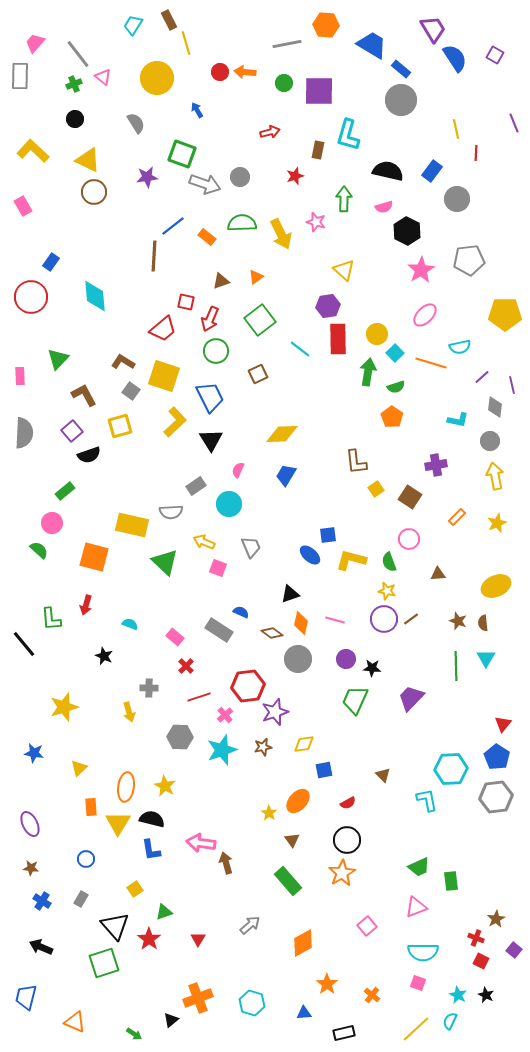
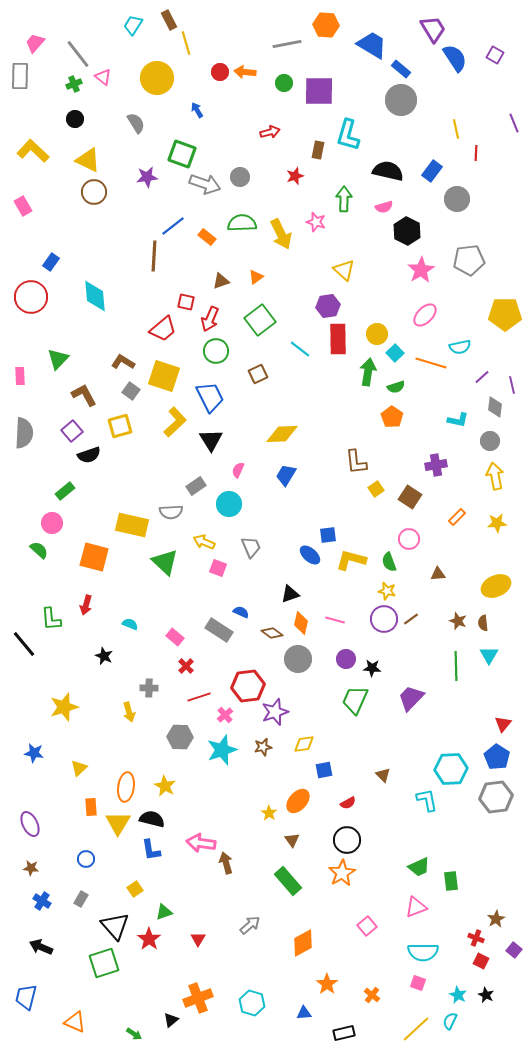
yellow star at (497, 523): rotated 18 degrees clockwise
cyan triangle at (486, 658): moved 3 px right, 3 px up
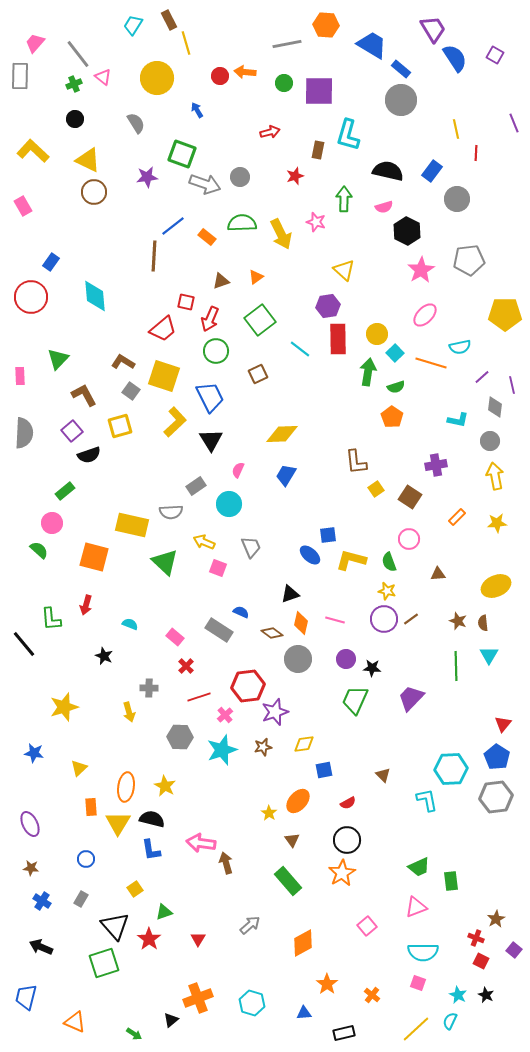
red circle at (220, 72): moved 4 px down
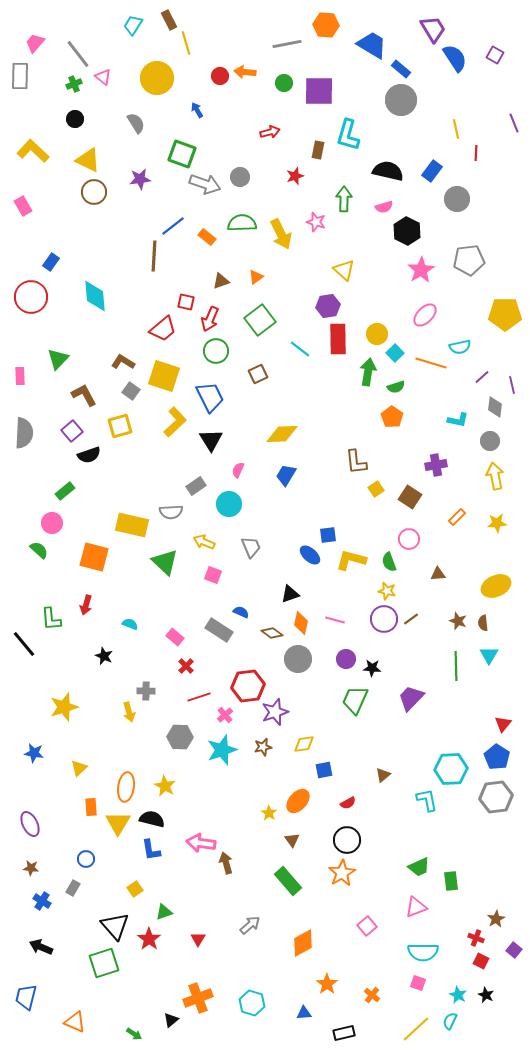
purple star at (147, 177): moved 7 px left, 2 px down
pink square at (218, 568): moved 5 px left, 7 px down
gray cross at (149, 688): moved 3 px left, 3 px down
brown triangle at (383, 775): rotated 35 degrees clockwise
gray rectangle at (81, 899): moved 8 px left, 11 px up
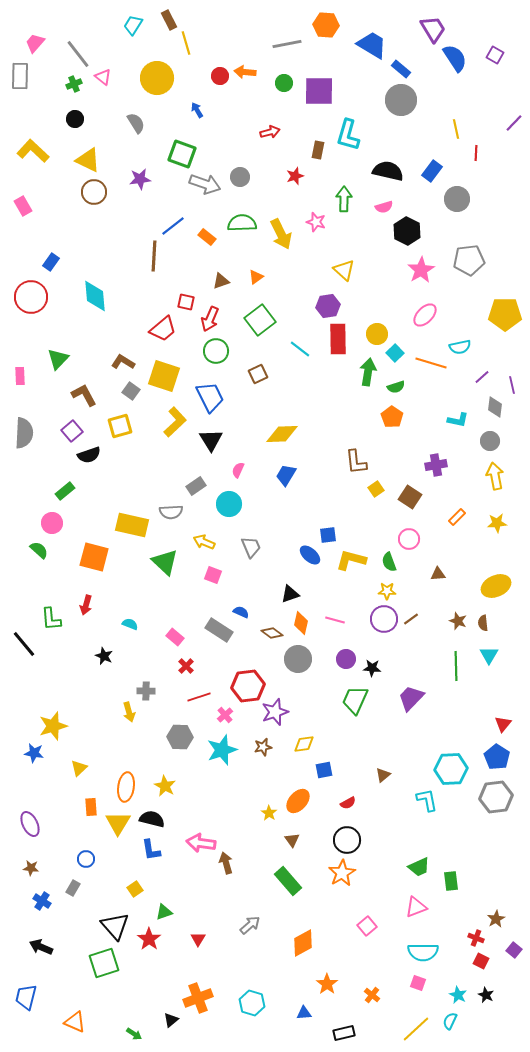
purple line at (514, 123): rotated 66 degrees clockwise
yellow star at (387, 591): rotated 12 degrees counterclockwise
yellow star at (64, 707): moved 11 px left, 19 px down
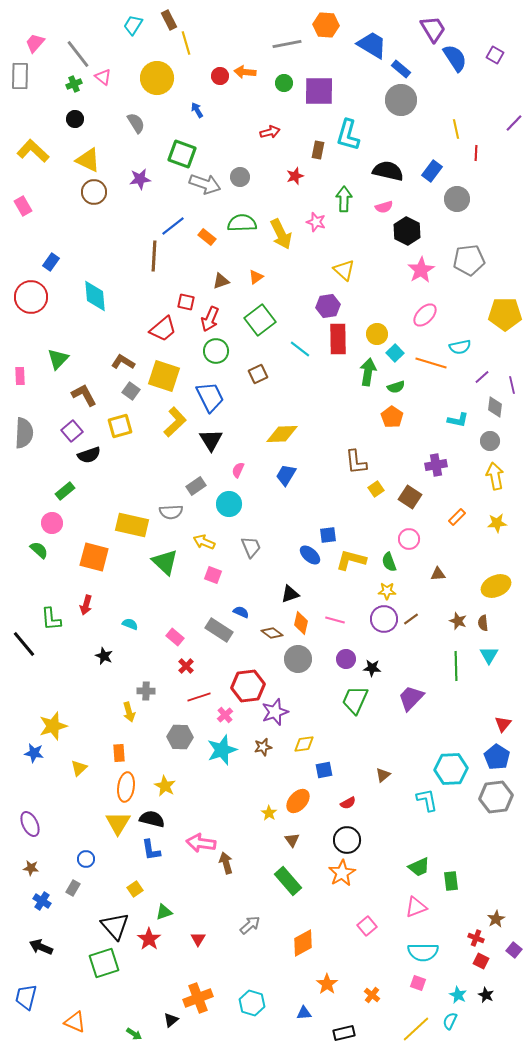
orange rectangle at (91, 807): moved 28 px right, 54 px up
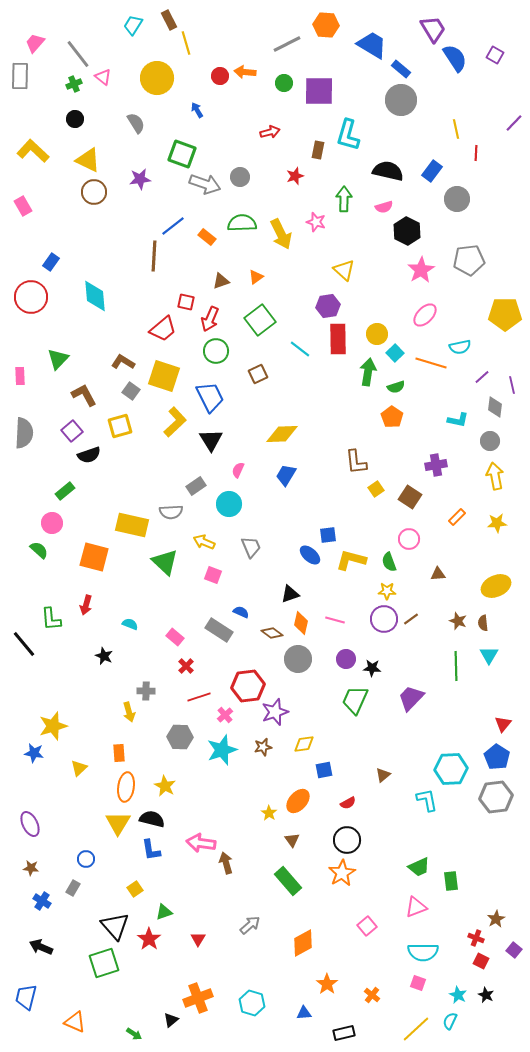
gray line at (287, 44): rotated 16 degrees counterclockwise
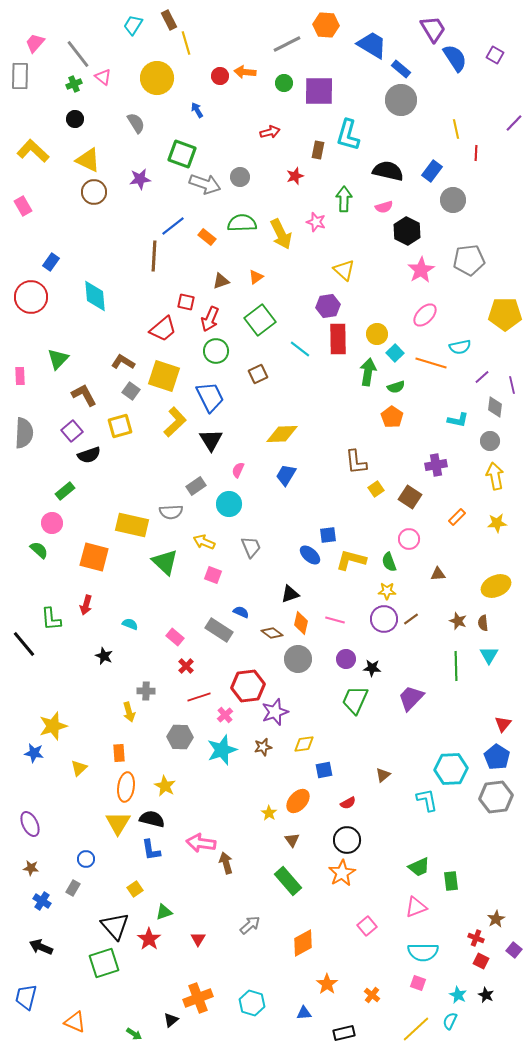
gray circle at (457, 199): moved 4 px left, 1 px down
